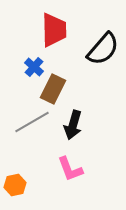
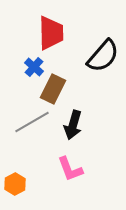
red trapezoid: moved 3 px left, 3 px down
black semicircle: moved 7 px down
orange hexagon: moved 1 px up; rotated 15 degrees counterclockwise
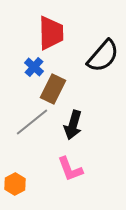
gray line: rotated 9 degrees counterclockwise
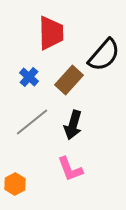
black semicircle: moved 1 px right, 1 px up
blue cross: moved 5 px left, 10 px down
brown rectangle: moved 16 px right, 9 px up; rotated 16 degrees clockwise
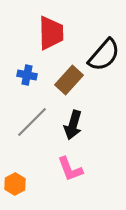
blue cross: moved 2 px left, 2 px up; rotated 30 degrees counterclockwise
gray line: rotated 6 degrees counterclockwise
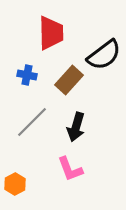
black semicircle: rotated 12 degrees clockwise
black arrow: moved 3 px right, 2 px down
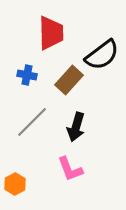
black semicircle: moved 2 px left
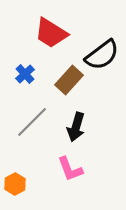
red trapezoid: rotated 123 degrees clockwise
blue cross: moved 2 px left, 1 px up; rotated 36 degrees clockwise
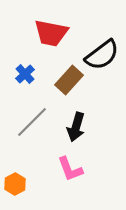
red trapezoid: rotated 21 degrees counterclockwise
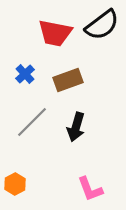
red trapezoid: moved 4 px right
black semicircle: moved 30 px up
brown rectangle: moved 1 px left; rotated 28 degrees clockwise
pink L-shape: moved 20 px right, 20 px down
